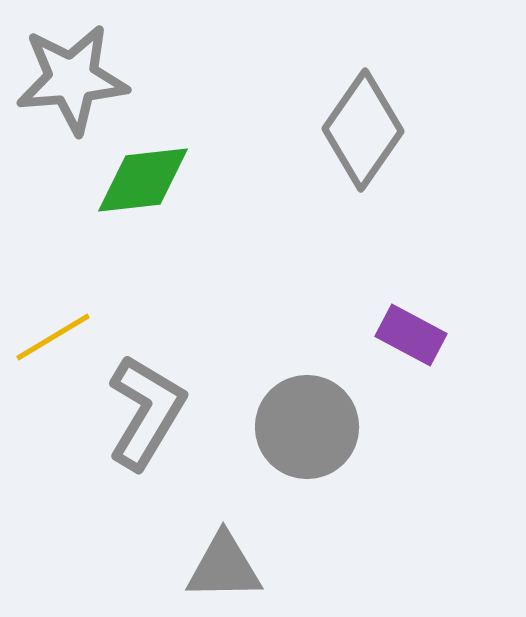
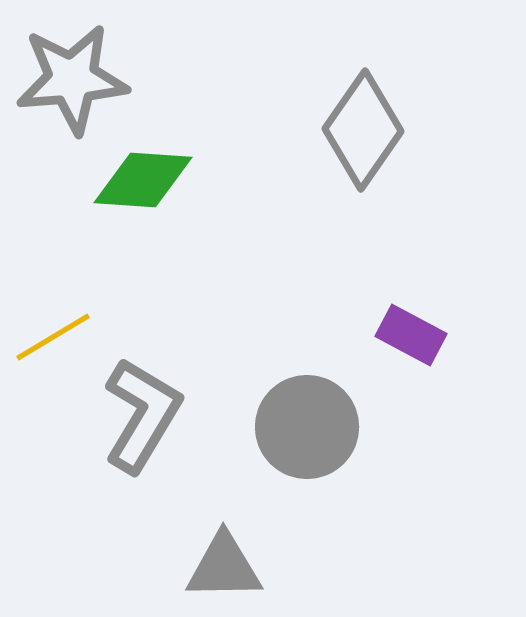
green diamond: rotated 10 degrees clockwise
gray L-shape: moved 4 px left, 3 px down
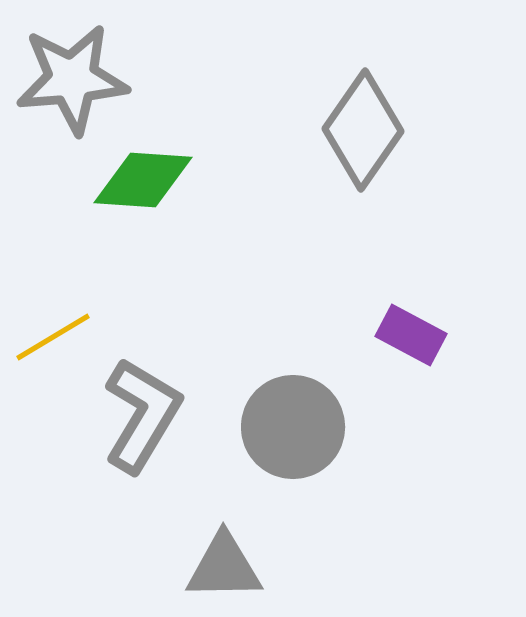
gray circle: moved 14 px left
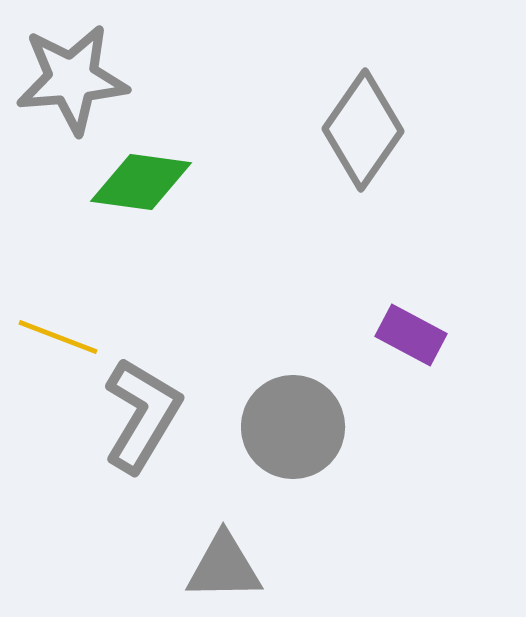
green diamond: moved 2 px left, 2 px down; rotated 4 degrees clockwise
yellow line: moved 5 px right; rotated 52 degrees clockwise
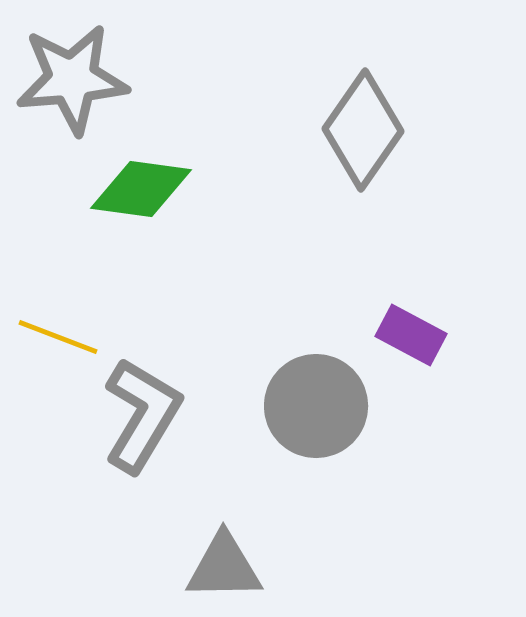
green diamond: moved 7 px down
gray circle: moved 23 px right, 21 px up
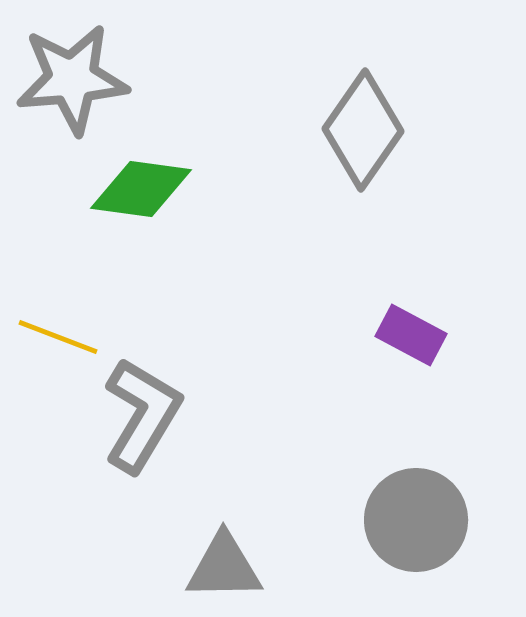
gray circle: moved 100 px right, 114 px down
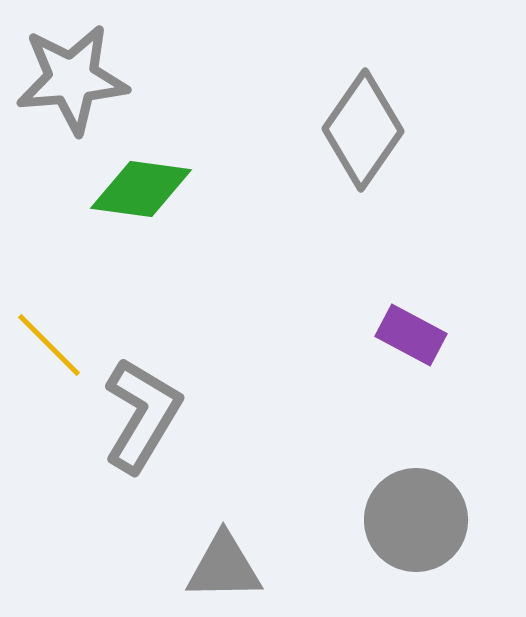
yellow line: moved 9 px left, 8 px down; rotated 24 degrees clockwise
